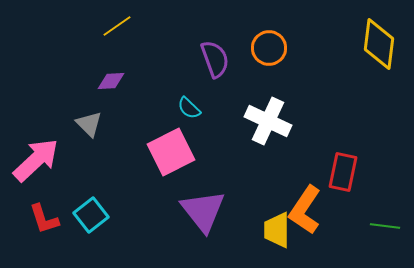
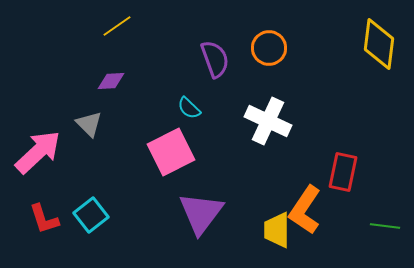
pink arrow: moved 2 px right, 8 px up
purple triangle: moved 2 px left, 2 px down; rotated 15 degrees clockwise
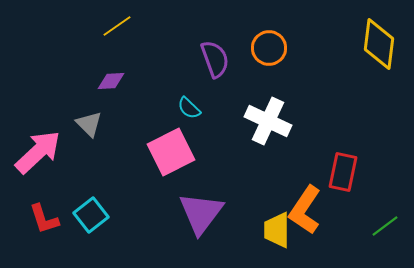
green line: rotated 44 degrees counterclockwise
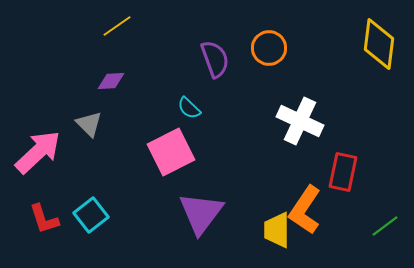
white cross: moved 32 px right
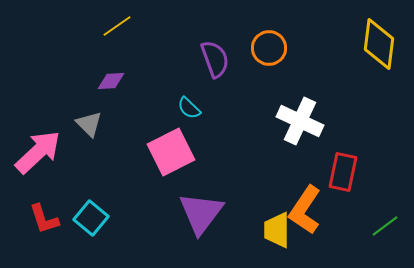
cyan square: moved 3 px down; rotated 12 degrees counterclockwise
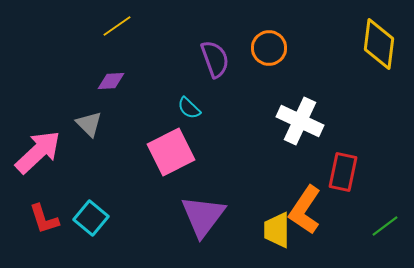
purple triangle: moved 2 px right, 3 px down
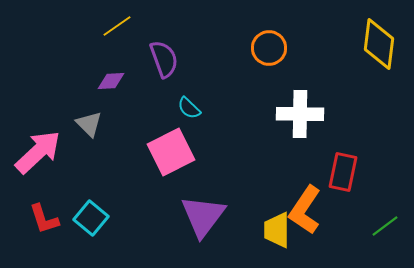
purple semicircle: moved 51 px left
white cross: moved 7 px up; rotated 24 degrees counterclockwise
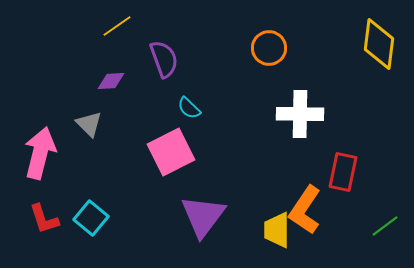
pink arrow: moved 2 px right, 1 px down; rotated 33 degrees counterclockwise
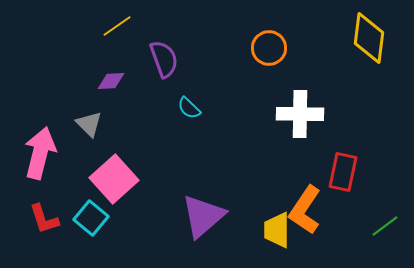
yellow diamond: moved 10 px left, 6 px up
pink square: moved 57 px left, 27 px down; rotated 15 degrees counterclockwise
purple triangle: rotated 12 degrees clockwise
